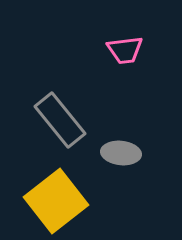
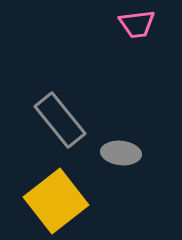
pink trapezoid: moved 12 px right, 26 px up
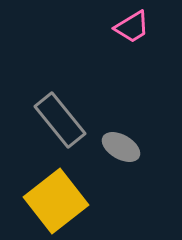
pink trapezoid: moved 5 px left, 3 px down; rotated 24 degrees counterclockwise
gray ellipse: moved 6 px up; rotated 24 degrees clockwise
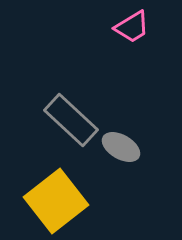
gray rectangle: moved 11 px right; rotated 8 degrees counterclockwise
